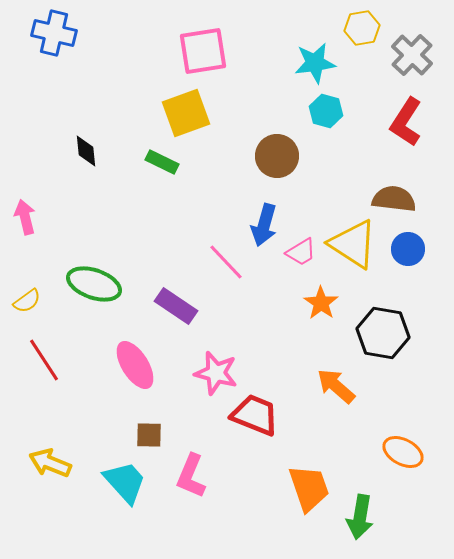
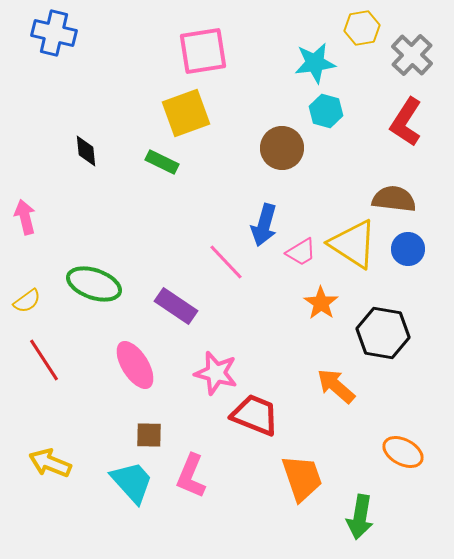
brown circle: moved 5 px right, 8 px up
cyan trapezoid: moved 7 px right
orange trapezoid: moved 7 px left, 10 px up
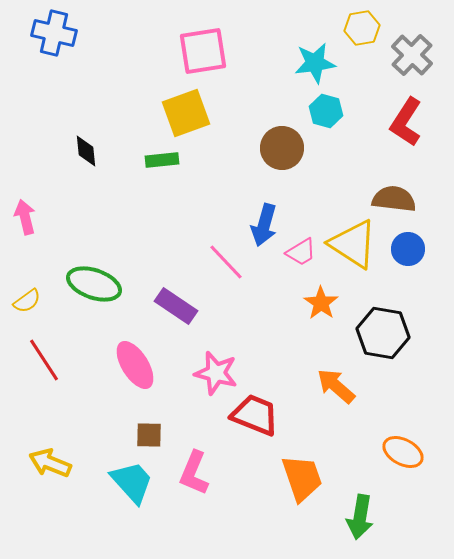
green rectangle: moved 2 px up; rotated 32 degrees counterclockwise
pink L-shape: moved 3 px right, 3 px up
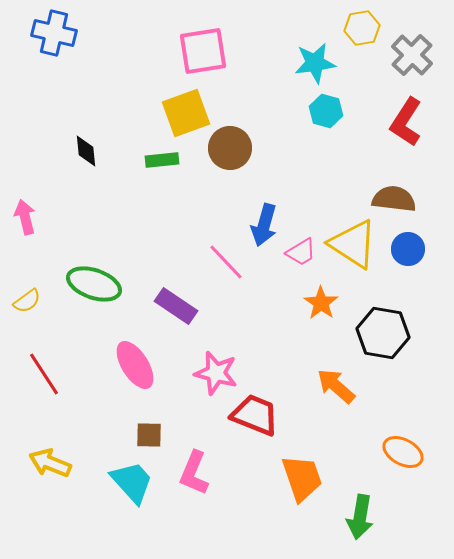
brown circle: moved 52 px left
red line: moved 14 px down
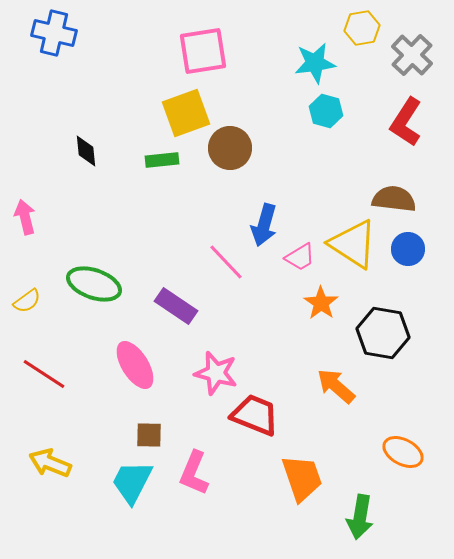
pink trapezoid: moved 1 px left, 5 px down
red line: rotated 24 degrees counterclockwise
cyan trapezoid: rotated 111 degrees counterclockwise
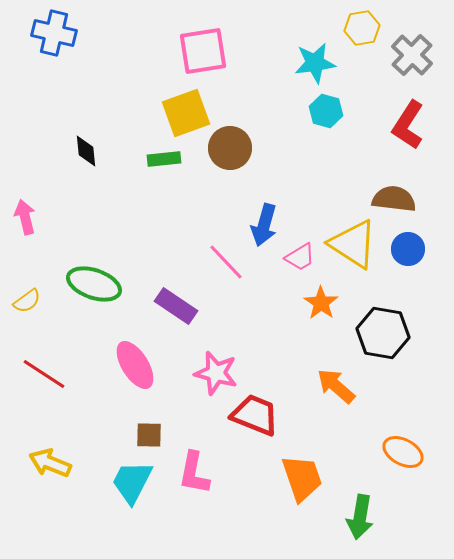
red L-shape: moved 2 px right, 3 px down
green rectangle: moved 2 px right, 1 px up
pink L-shape: rotated 12 degrees counterclockwise
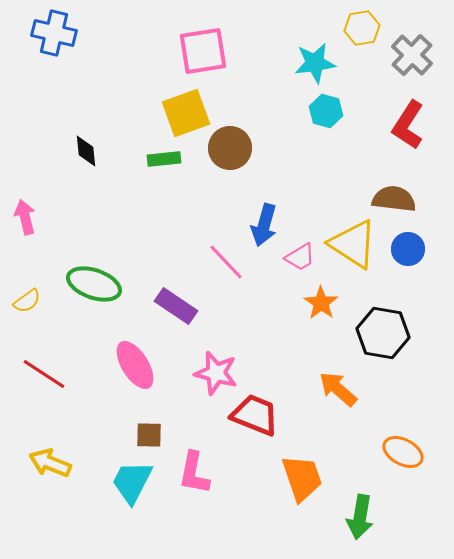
orange arrow: moved 2 px right, 3 px down
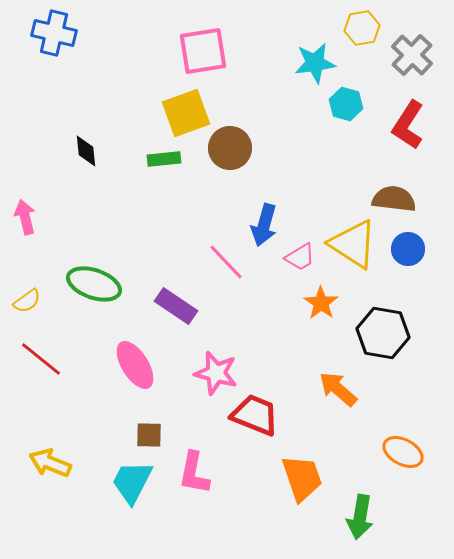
cyan hexagon: moved 20 px right, 7 px up
red line: moved 3 px left, 15 px up; rotated 6 degrees clockwise
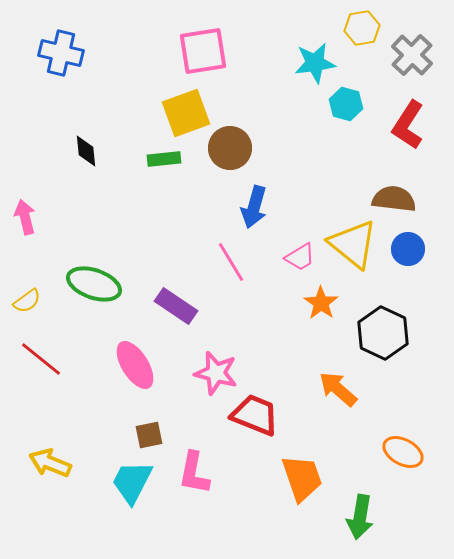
blue cross: moved 7 px right, 20 px down
blue arrow: moved 10 px left, 18 px up
yellow triangle: rotated 6 degrees clockwise
pink line: moved 5 px right; rotated 12 degrees clockwise
black hexagon: rotated 15 degrees clockwise
brown square: rotated 12 degrees counterclockwise
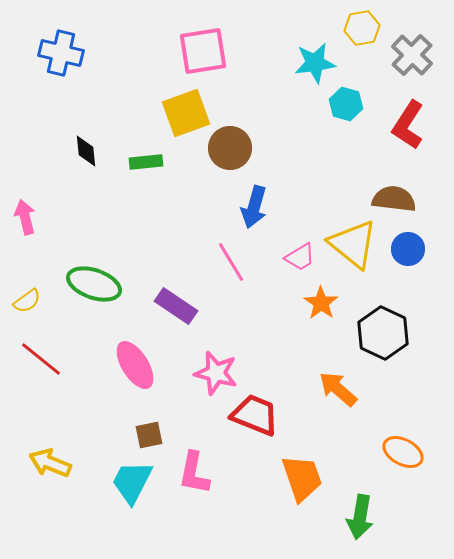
green rectangle: moved 18 px left, 3 px down
